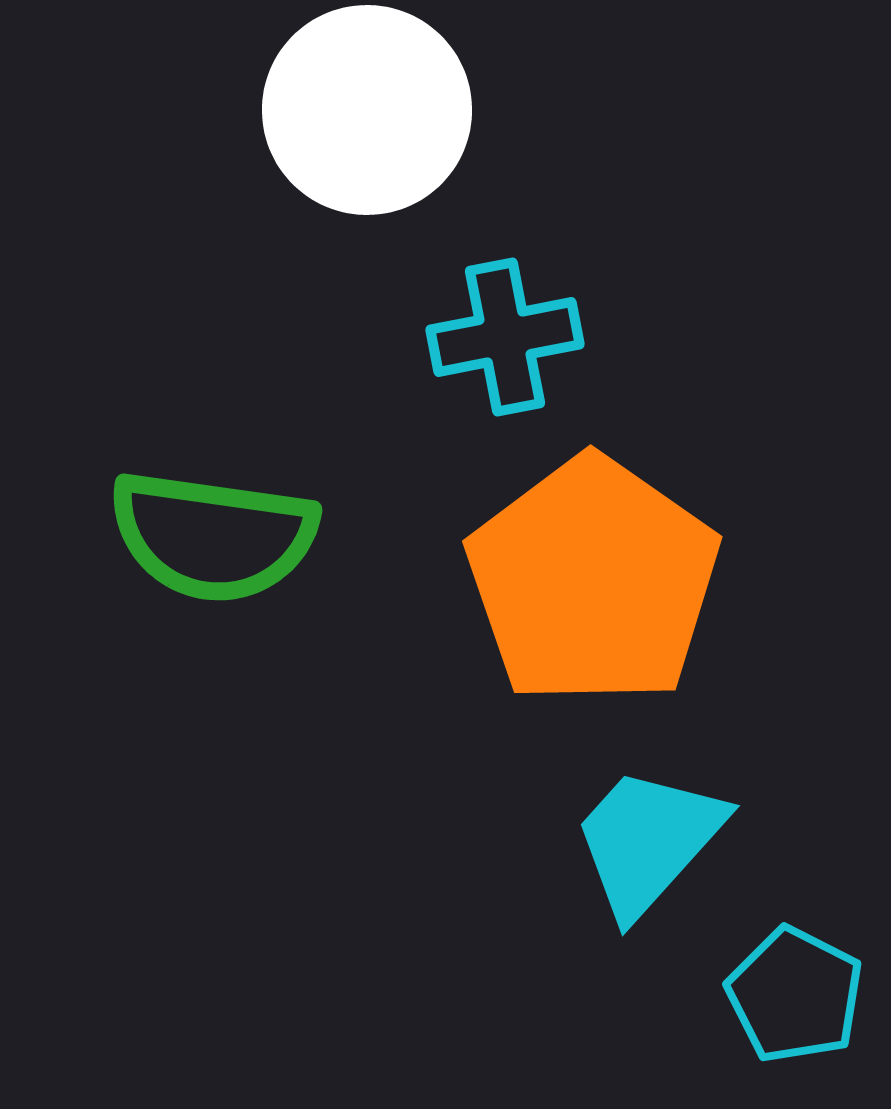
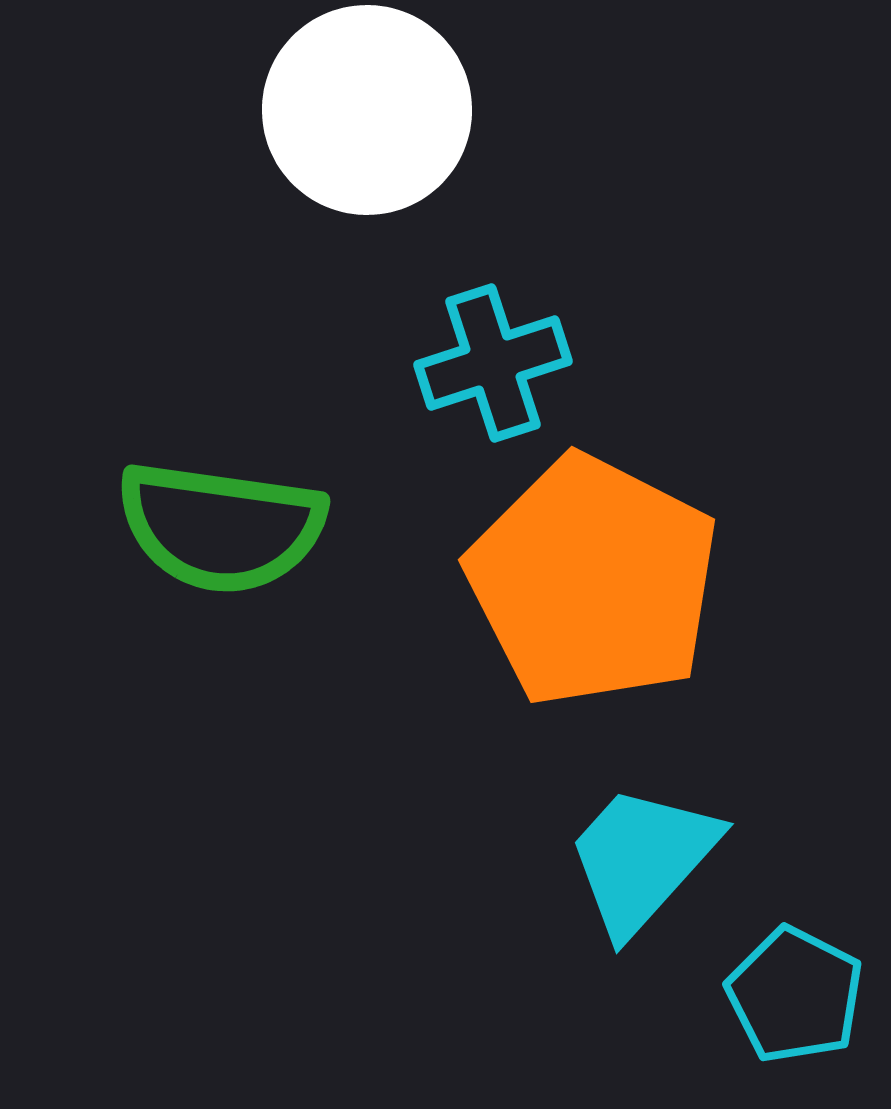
cyan cross: moved 12 px left, 26 px down; rotated 7 degrees counterclockwise
green semicircle: moved 8 px right, 9 px up
orange pentagon: rotated 8 degrees counterclockwise
cyan trapezoid: moved 6 px left, 18 px down
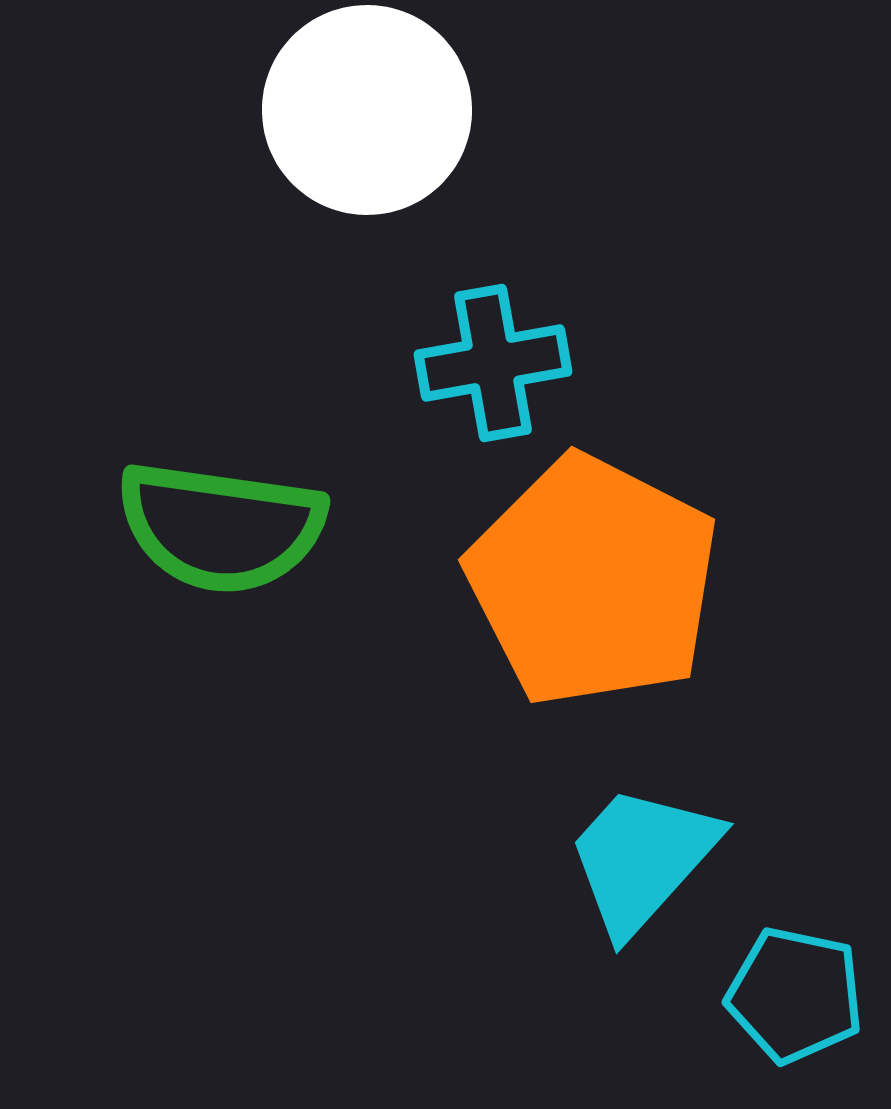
cyan cross: rotated 8 degrees clockwise
cyan pentagon: rotated 15 degrees counterclockwise
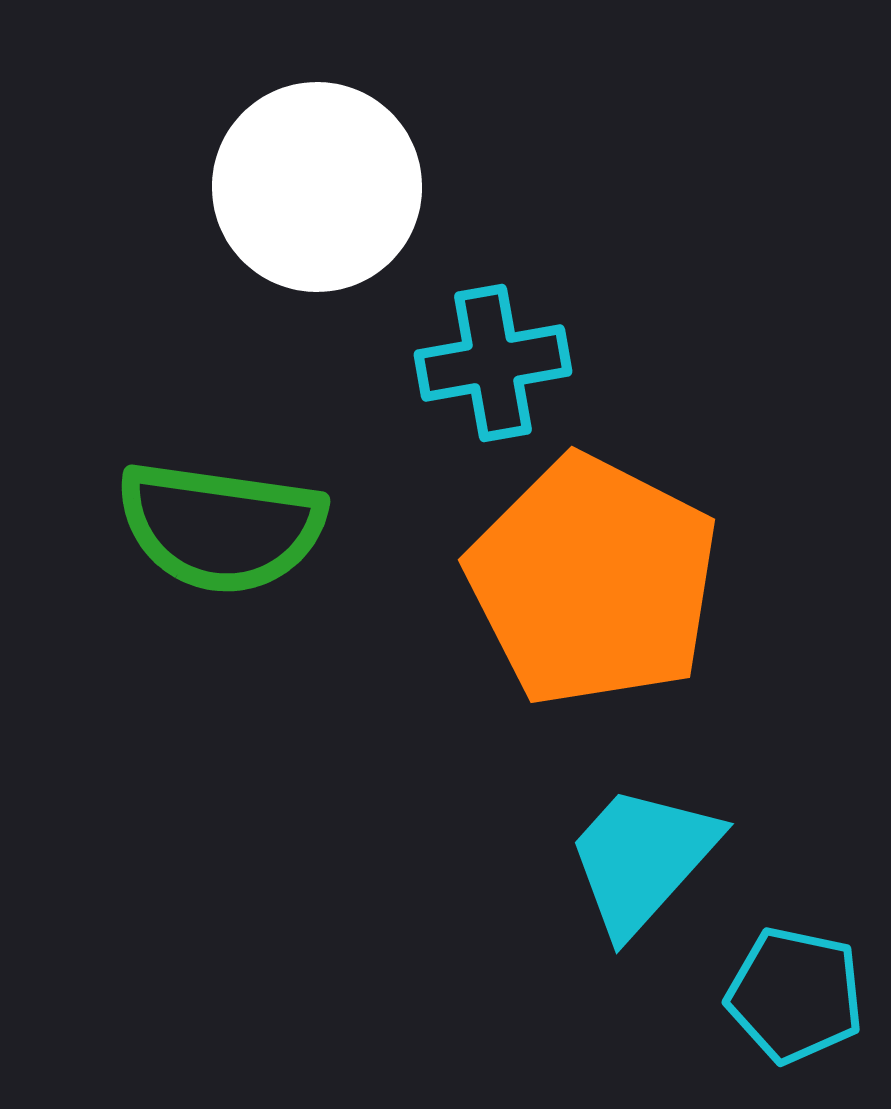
white circle: moved 50 px left, 77 px down
